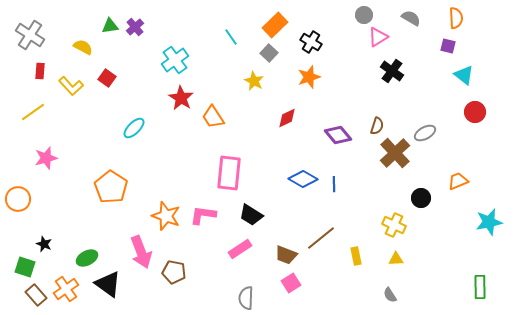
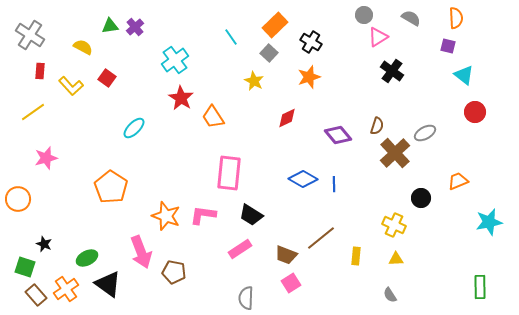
yellow rectangle at (356, 256): rotated 18 degrees clockwise
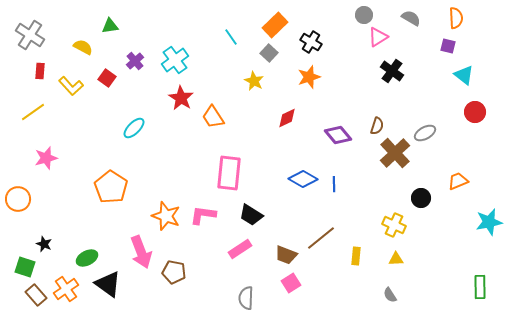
purple cross at (135, 27): moved 34 px down
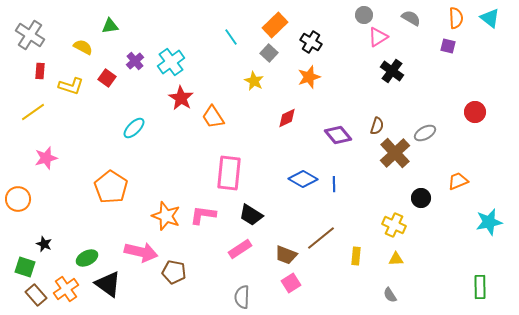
cyan cross at (175, 60): moved 4 px left, 2 px down
cyan triangle at (464, 75): moved 26 px right, 57 px up
yellow L-shape at (71, 86): rotated 30 degrees counterclockwise
pink arrow at (141, 252): rotated 56 degrees counterclockwise
gray semicircle at (246, 298): moved 4 px left, 1 px up
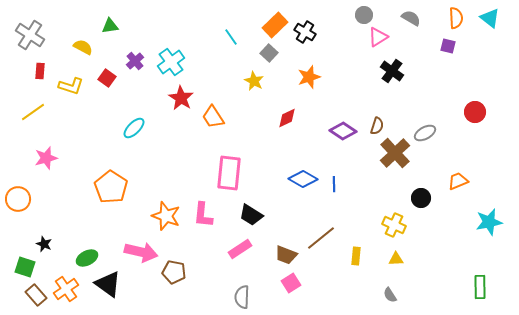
black cross at (311, 42): moved 6 px left, 10 px up
purple diamond at (338, 135): moved 5 px right, 4 px up; rotated 16 degrees counterclockwise
pink L-shape at (203, 215): rotated 92 degrees counterclockwise
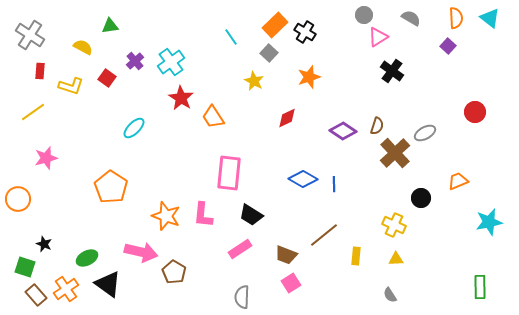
purple square at (448, 46): rotated 28 degrees clockwise
brown line at (321, 238): moved 3 px right, 3 px up
brown pentagon at (174, 272): rotated 20 degrees clockwise
